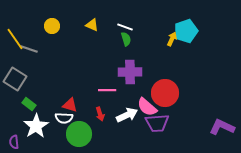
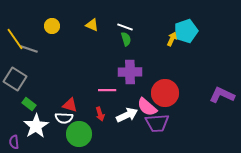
purple L-shape: moved 32 px up
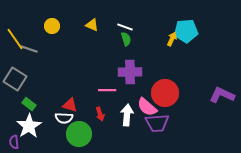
cyan pentagon: rotated 15 degrees clockwise
white arrow: rotated 60 degrees counterclockwise
white star: moved 7 px left
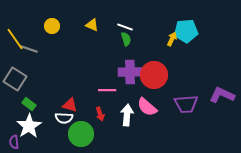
red circle: moved 11 px left, 18 px up
purple trapezoid: moved 29 px right, 19 px up
green circle: moved 2 px right
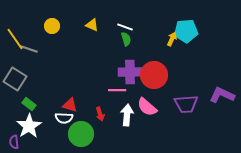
pink line: moved 10 px right
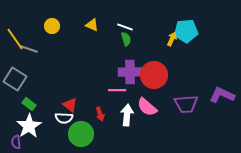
red triangle: rotated 21 degrees clockwise
purple semicircle: moved 2 px right
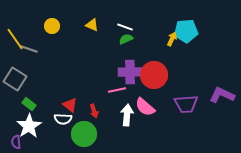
green semicircle: rotated 96 degrees counterclockwise
pink line: rotated 12 degrees counterclockwise
pink semicircle: moved 2 px left
red arrow: moved 6 px left, 3 px up
white semicircle: moved 1 px left, 1 px down
green circle: moved 3 px right
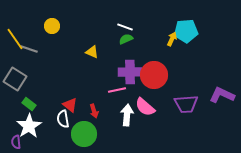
yellow triangle: moved 27 px down
white semicircle: rotated 78 degrees clockwise
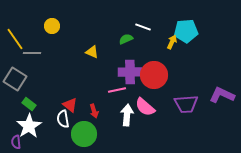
white line: moved 18 px right
yellow arrow: moved 3 px down
gray line: moved 3 px right, 4 px down; rotated 18 degrees counterclockwise
